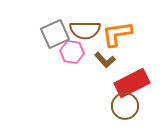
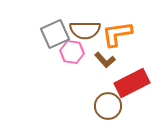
brown circle: moved 17 px left
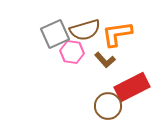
brown semicircle: rotated 16 degrees counterclockwise
red rectangle: moved 4 px down
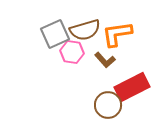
brown circle: moved 1 px up
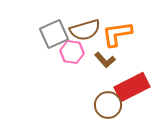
gray square: moved 1 px left
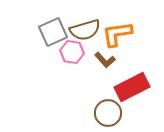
gray square: moved 1 px left, 2 px up
brown circle: moved 8 px down
